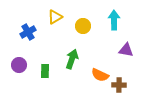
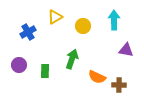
orange semicircle: moved 3 px left, 2 px down
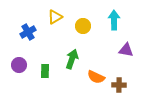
orange semicircle: moved 1 px left
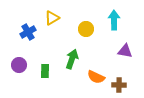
yellow triangle: moved 3 px left, 1 px down
yellow circle: moved 3 px right, 3 px down
purple triangle: moved 1 px left, 1 px down
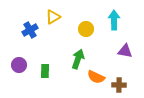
yellow triangle: moved 1 px right, 1 px up
blue cross: moved 2 px right, 2 px up
green arrow: moved 6 px right
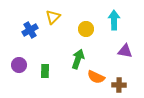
yellow triangle: rotated 14 degrees counterclockwise
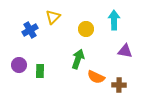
green rectangle: moved 5 px left
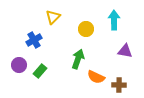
blue cross: moved 4 px right, 10 px down
green rectangle: rotated 40 degrees clockwise
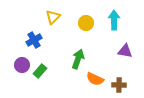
yellow circle: moved 6 px up
purple circle: moved 3 px right
orange semicircle: moved 1 px left, 2 px down
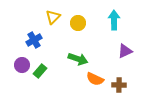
yellow circle: moved 8 px left
purple triangle: rotated 35 degrees counterclockwise
green arrow: rotated 90 degrees clockwise
